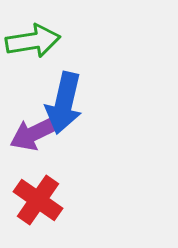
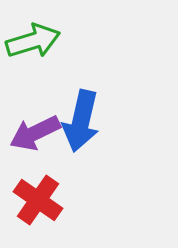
green arrow: rotated 8 degrees counterclockwise
blue arrow: moved 17 px right, 18 px down
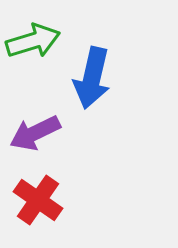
blue arrow: moved 11 px right, 43 px up
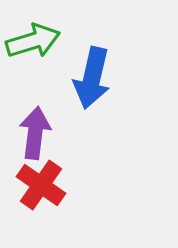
purple arrow: rotated 123 degrees clockwise
red cross: moved 3 px right, 15 px up
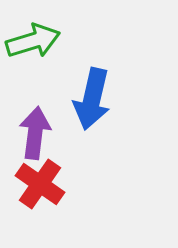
blue arrow: moved 21 px down
red cross: moved 1 px left, 1 px up
